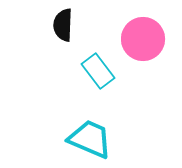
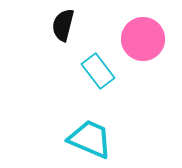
black semicircle: rotated 12 degrees clockwise
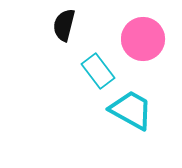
black semicircle: moved 1 px right
cyan trapezoid: moved 41 px right, 29 px up; rotated 6 degrees clockwise
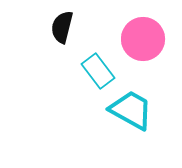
black semicircle: moved 2 px left, 2 px down
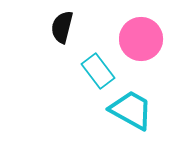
pink circle: moved 2 px left
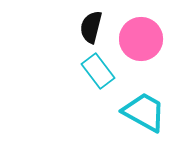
black semicircle: moved 29 px right
cyan trapezoid: moved 13 px right, 2 px down
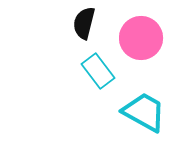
black semicircle: moved 7 px left, 4 px up
pink circle: moved 1 px up
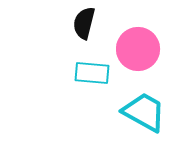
pink circle: moved 3 px left, 11 px down
cyan rectangle: moved 6 px left, 2 px down; rotated 48 degrees counterclockwise
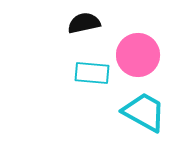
black semicircle: rotated 64 degrees clockwise
pink circle: moved 6 px down
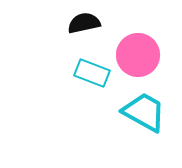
cyan rectangle: rotated 16 degrees clockwise
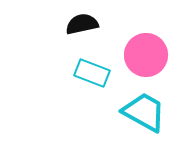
black semicircle: moved 2 px left, 1 px down
pink circle: moved 8 px right
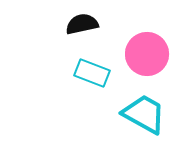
pink circle: moved 1 px right, 1 px up
cyan trapezoid: moved 2 px down
